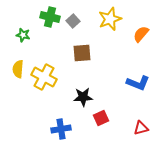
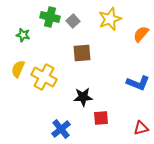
yellow semicircle: rotated 18 degrees clockwise
red square: rotated 21 degrees clockwise
blue cross: rotated 30 degrees counterclockwise
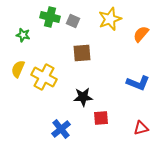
gray square: rotated 24 degrees counterclockwise
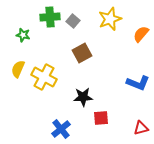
green cross: rotated 18 degrees counterclockwise
gray square: rotated 16 degrees clockwise
brown square: rotated 24 degrees counterclockwise
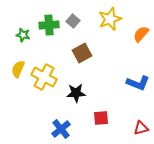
green cross: moved 1 px left, 8 px down
black star: moved 7 px left, 4 px up
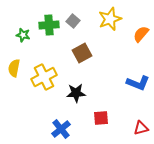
yellow semicircle: moved 4 px left, 1 px up; rotated 12 degrees counterclockwise
yellow cross: rotated 35 degrees clockwise
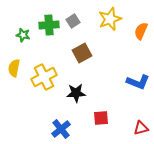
gray square: rotated 16 degrees clockwise
orange semicircle: moved 3 px up; rotated 18 degrees counterclockwise
blue L-shape: moved 1 px up
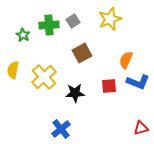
orange semicircle: moved 15 px left, 29 px down
green star: rotated 16 degrees clockwise
yellow semicircle: moved 1 px left, 2 px down
yellow cross: rotated 15 degrees counterclockwise
black star: moved 1 px left
red square: moved 8 px right, 32 px up
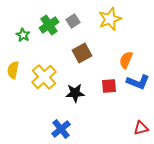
green cross: rotated 30 degrees counterclockwise
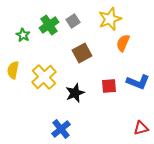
orange semicircle: moved 3 px left, 17 px up
black star: rotated 18 degrees counterclockwise
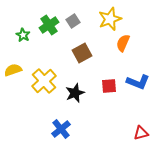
yellow semicircle: rotated 60 degrees clockwise
yellow cross: moved 4 px down
red triangle: moved 5 px down
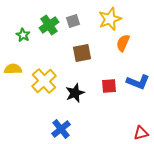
gray square: rotated 16 degrees clockwise
brown square: rotated 18 degrees clockwise
yellow semicircle: moved 1 px up; rotated 18 degrees clockwise
